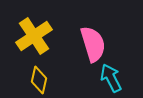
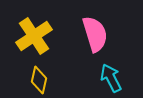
pink semicircle: moved 2 px right, 10 px up
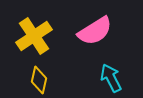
pink semicircle: moved 3 px up; rotated 75 degrees clockwise
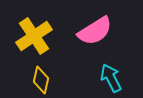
yellow diamond: moved 2 px right
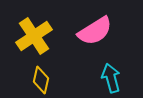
cyan arrow: rotated 12 degrees clockwise
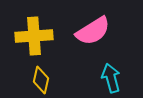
pink semicircle: moved 2 px left
yellow cross: rotated 30 degrees clockwise
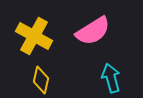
yellow cross: rotated 33 degrees clockwise
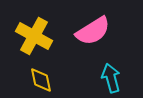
yellow diamond: rotated 24 degrees counterclockwise
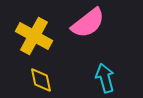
pink semicircle: moved 5 px left, 8 px up; rotated 6 degrees counterclockwise
cyan arrow: moved 6 px left
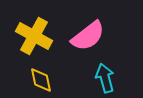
pink semicircle: moved 13 px down
